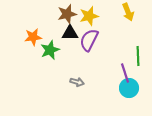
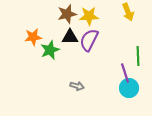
yellow star: rotated 12 degrees clockwise
black triangle: moved 4 px down
gray arrow: moved 4 px down
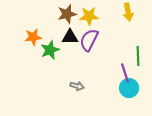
yellow arrow: rotated 12 degrees clockwise
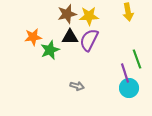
green line: moved 1 px left, 3 px down; rotated 18 degrees counterclockwise
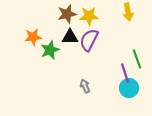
gray arrow: moved 8 px right; rotated 128 degrees counterclockwise
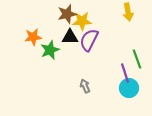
yellow star: moved 7 px left, 5 px down
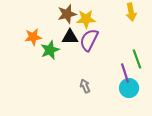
yellow arrow: moved 3 px right
yellow star: moved 4 px right, 2 px up
